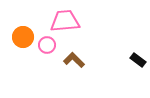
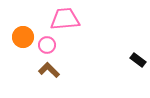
pink trapezoid: moved 2 px up
brown L-shape: moved 25 px left, 10 px down
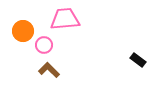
orange circle: moved 6 px up
pink circle: moved 3 px left
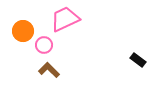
pink trapezoid: rotated 20 degrees counterclockwise
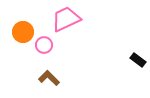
pink trapezoid: moved 1 px right
orange circle: moved 1 px down
brown L-shape: moved 8 px down
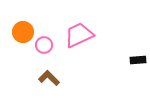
pink trapezoid: moved 13 px right, 16 px down
black rectangle: rotated 42 degrees counterclockwise
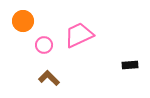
orange circle: moved 11 px up
black rectangle: moved 8 px left, 5 px down
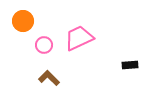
pink trapezoid: moved 3 px down
